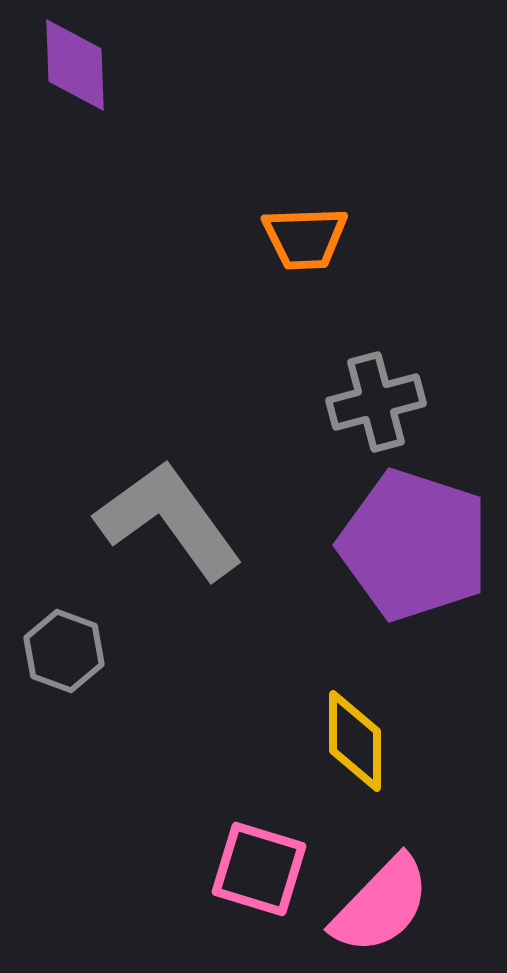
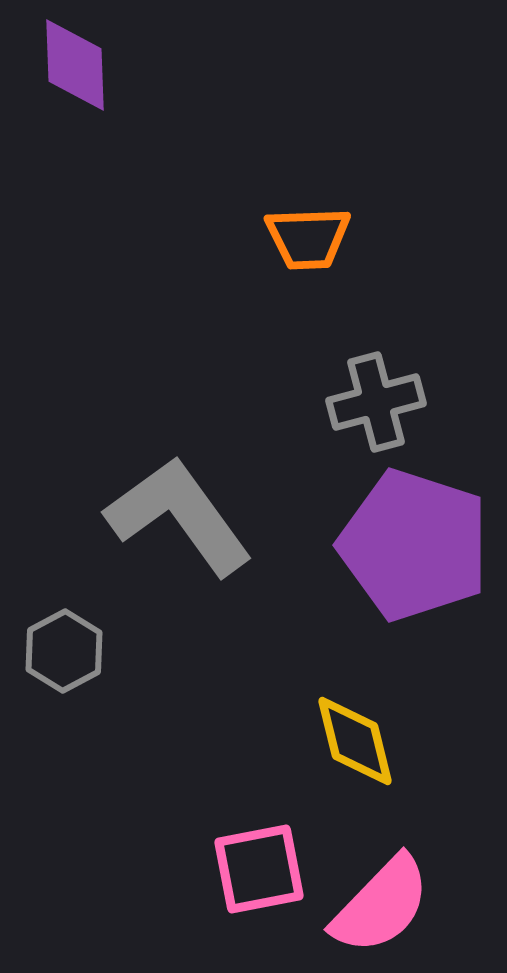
orange trapezoid: moved 3 px right
gray L-shape: moved 10 px right, 4 px up
gray hexagon: rotated 12 degrees clockwise
yellow diamond: rotated 14 degrees counterclockwise
pink square: rotated 28 degrees counterclockwise
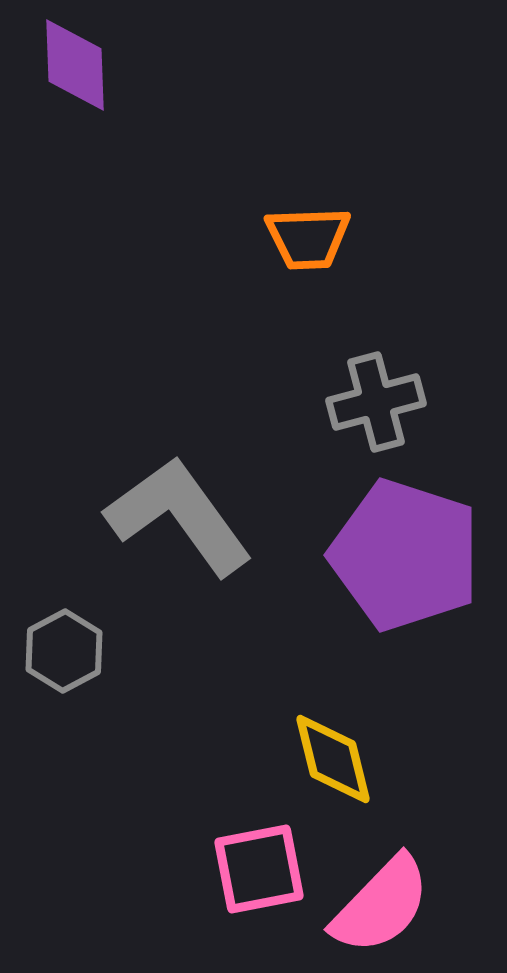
purple pentagon: moved 9 px left, 10 px down
yellow diamond: moved 22 px left, 18 px down
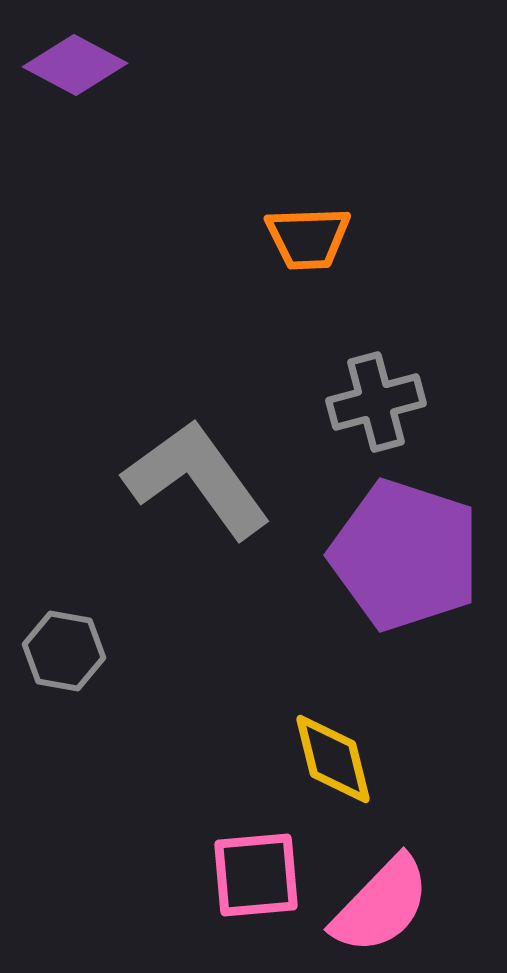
purple diamond: rotated 60 degrees counterclockwise
gray L-shape: moved 18 px right, 37 px up
gray hexagon: rotated 22 degrees counterclockwise
pink square: moved 3 px left, 6 px down; rotated 6 degrees clockwise
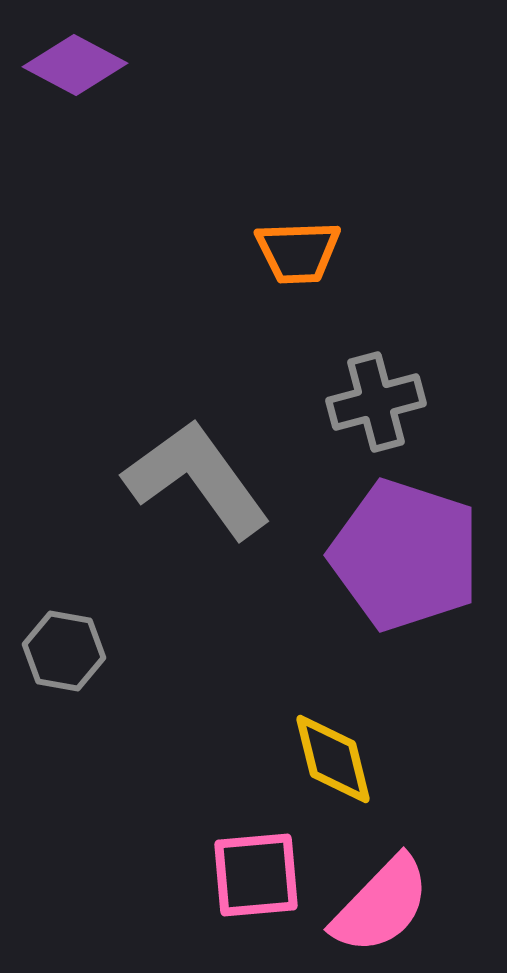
orange trapezoid: moved 10 px left, 14 px down
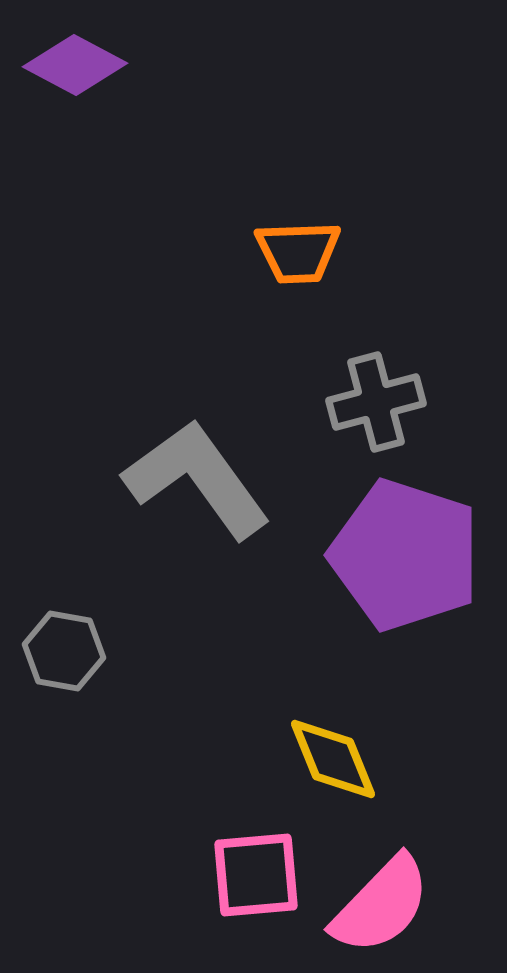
yellow diamond: rotated 8 degrees counterclockwise
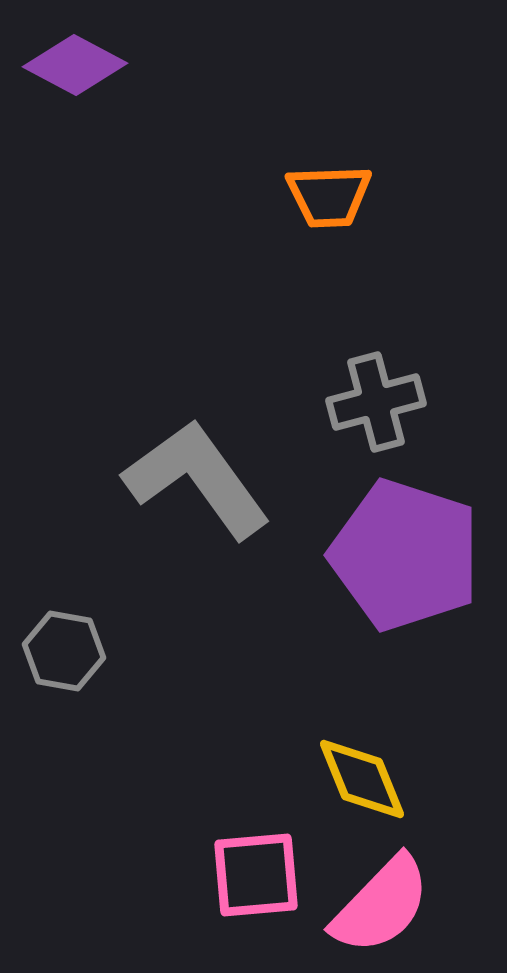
orange trapezoid: moved 31 px right, 56 px up
yellow diamond: moved 29 px right, 20 px down
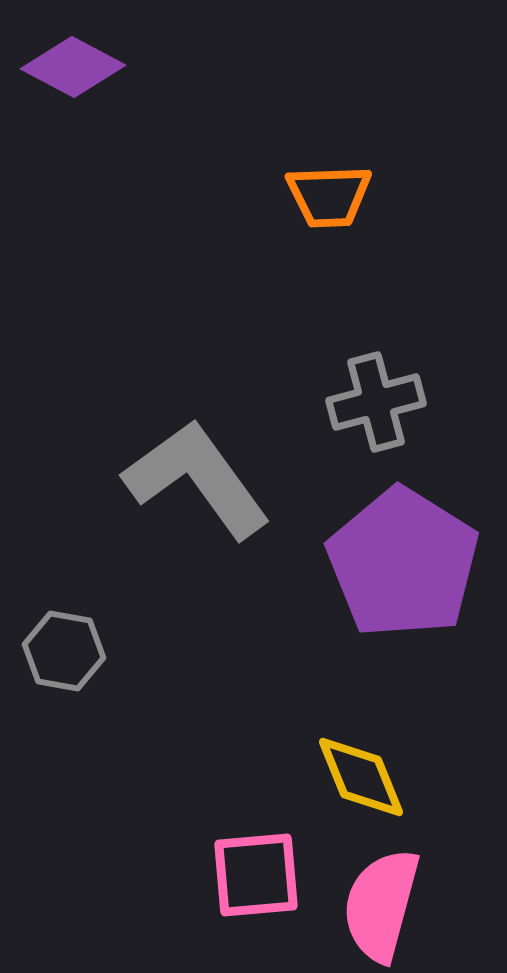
purple diamond: moved 2 px left, 2 px down
purple pentagon: moved 2 px left, 8 px down; rotated 14 degrees clockwise
yellow diamond: moved 1 px left, 2 px up
pink semicircle: rotated 151 degrees clockwise
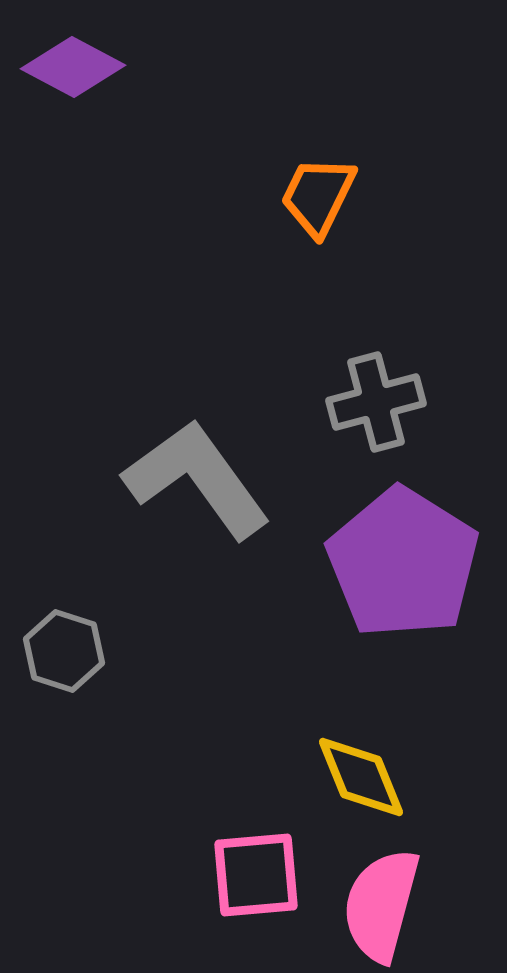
orange trapezoid: moved 11 px left; rotated 118 degrees clockwise
gray hexagon: rotated 8 degrees clockwise
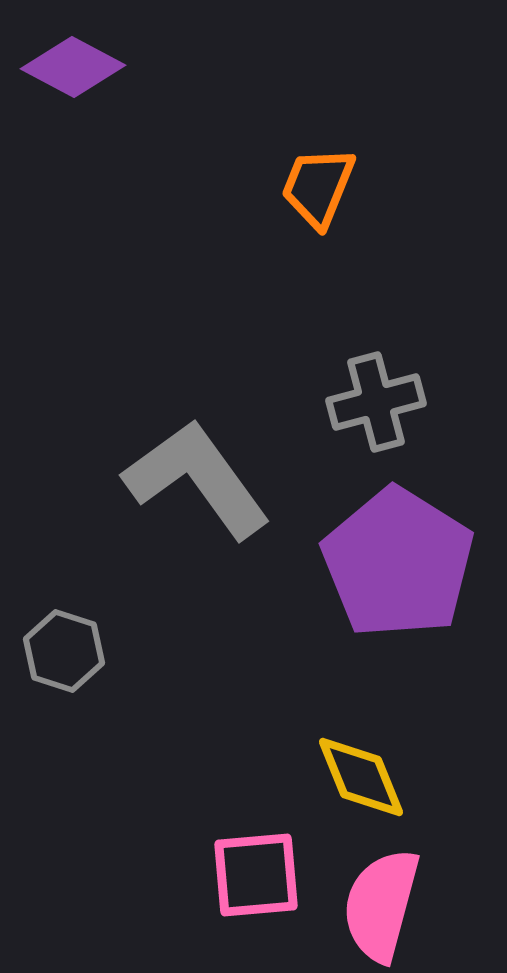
orange trapezoid: moved 9 px up; rotated 4 degrees counterclockwise
purple pentagon: moved 5 px left
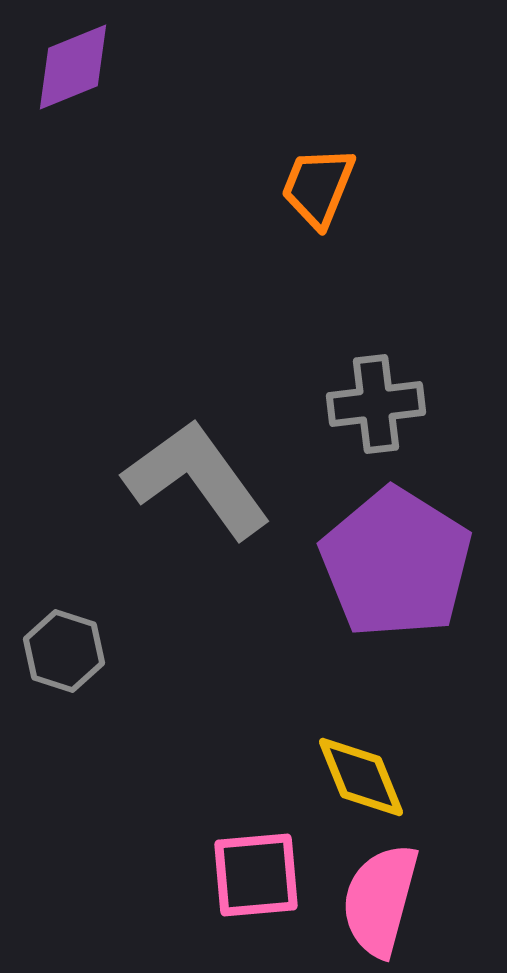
purple diamond: rotated 50 degrees counterclockwise
gray cross: moved 2 px down; rotated 8 degrees clockwise
purple pentagon: moved 2 px left
pink semicircle: moved 1 px left, 5 px up
